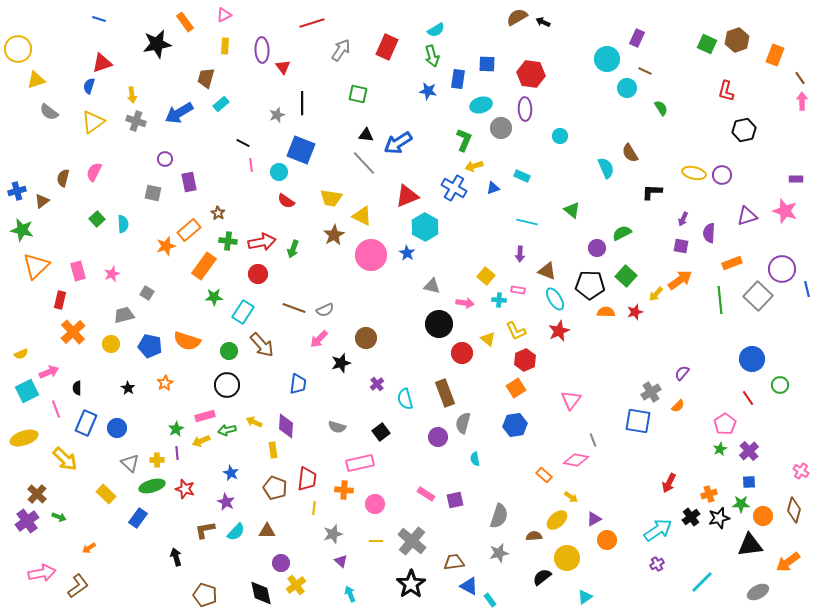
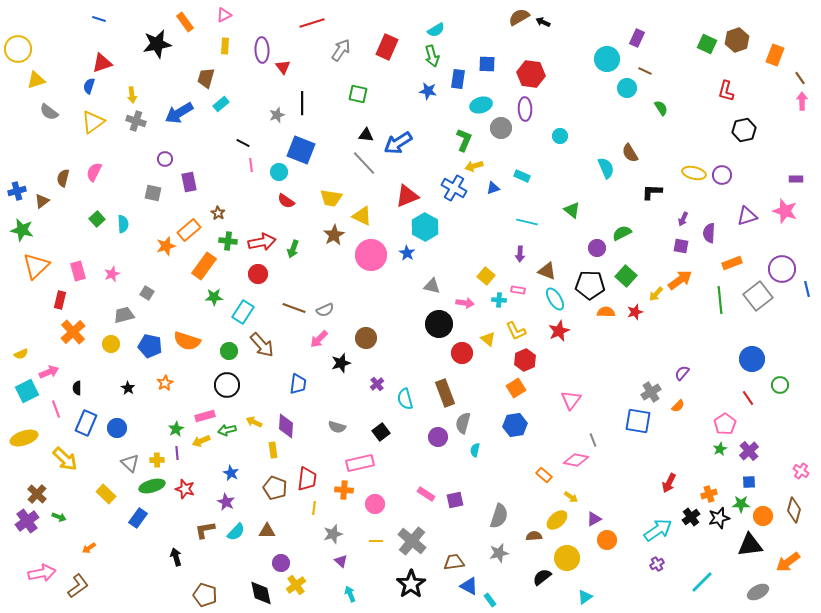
brown semicircle at (517, 17): moved 2 px right
gray square at (758, 296): rotated 8 degrees clockwise
cyan semicircle at (475, 459): moved 9 px up; rotated 24 degrees clockwise
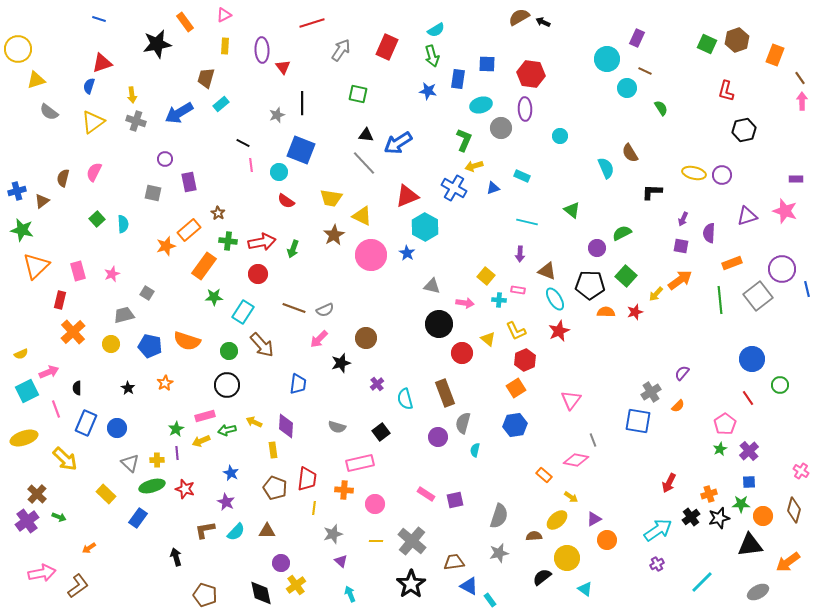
cyan triangle at (585, 597): moved 8 px up; rotated 49 degrees counterclockwise
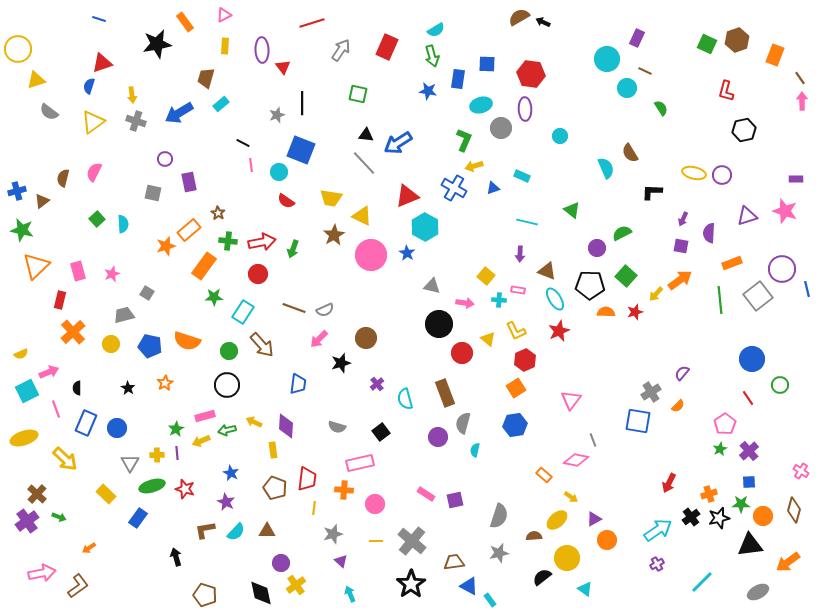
yellow cross at (157, 460): moved 5 px up
gray triangle at (130, 463): rotated 18 degrees clockwise
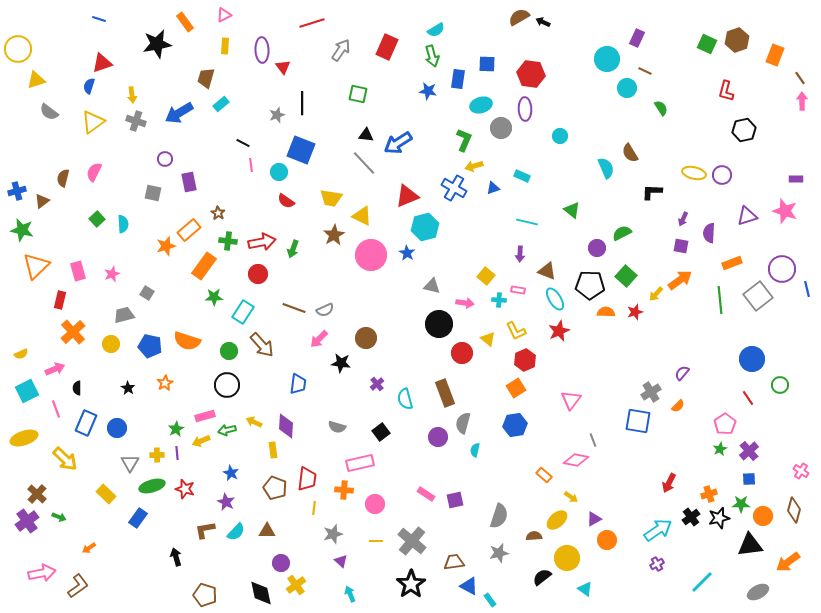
cyan hexagon at (425, 227): rotated 16 degrees clockwise
black star at (341, 363): rotated 24 degrees clockwise
pink arrow at (49, 372): moved 6 px right, 3 px up
blue square at (749, 482): moved 3 px up
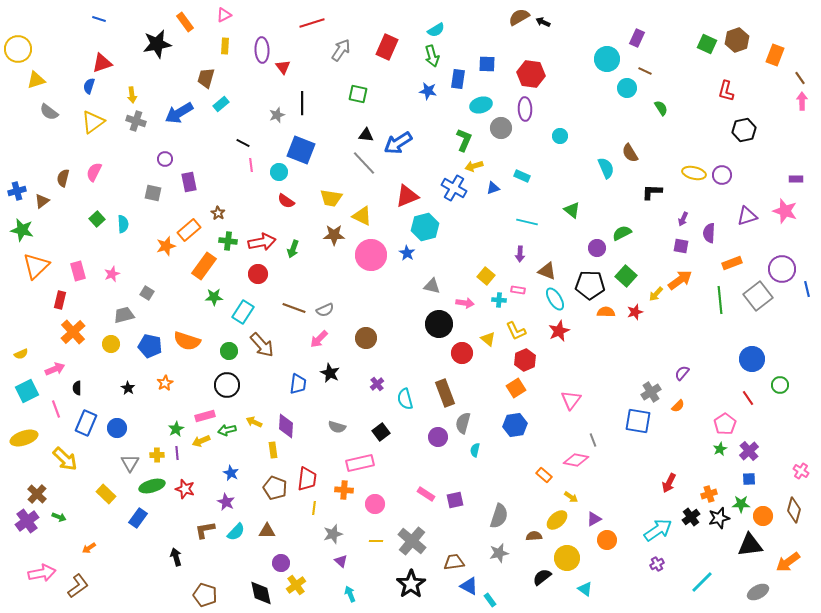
brown star at (334, 235): rotated 30 degrees clockwise
black star at (341, 363): moved 11 px left, 10 px down; rotated 18 degrees clockwise
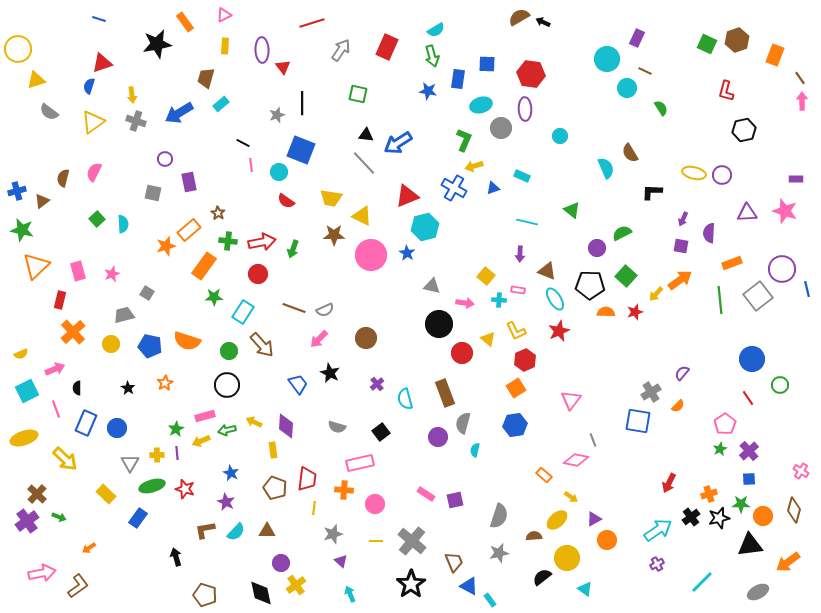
purple triangle at (747, 216): moved 3 px up; rotated 15 degrees clockwise
blue trapezoid at (298, 384): rotated 45 degrees counterclockwise
brown trapezoid at (454, 562): rotated 75 degrees clockwise
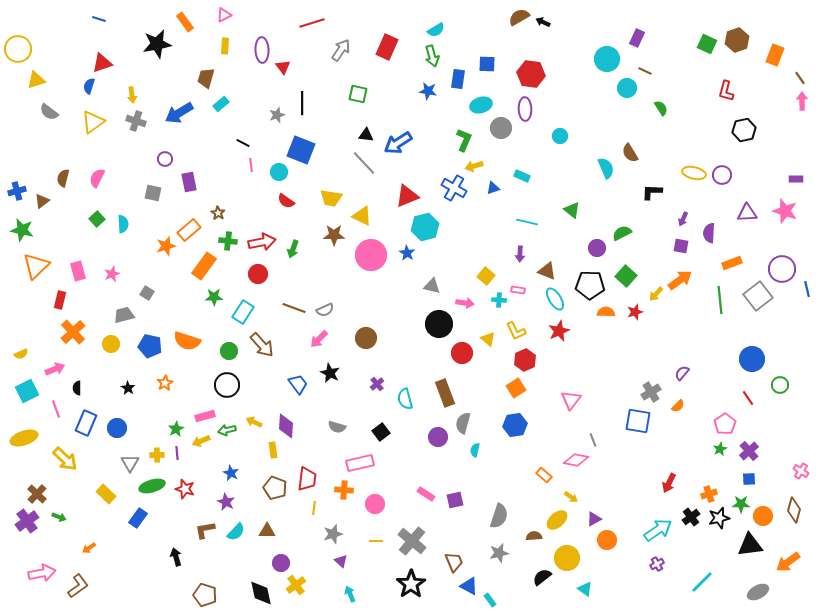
pink semicircle at (94, 172): moved 3 px right, 6 px down
